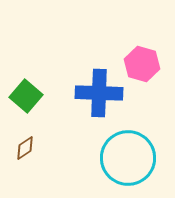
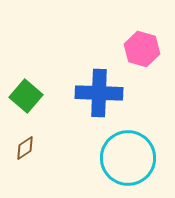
pink hexagon: moved 15 px up
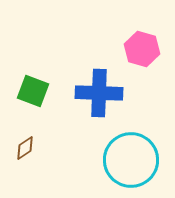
green square: moved 7 px right, 5 px up; rotated 20 degrees counterclockwise
cyan circle: moved 3 px right, 2 px down
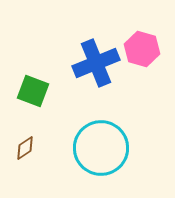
blue cross: moved 3 px left, 30 px up; rotated 24 degrees counterclockwise
cyan circle: moved 30 px left, 12 px up
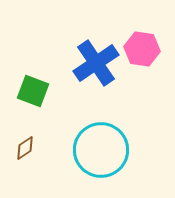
pink hexagon: rotated 8 degrees counterclockwise
blue cross: rotated 12 degrees counterclockwise
cyan circle: moved 2 px down
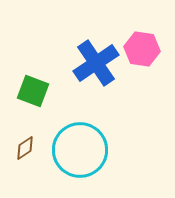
cyan circle: moved 21 px left
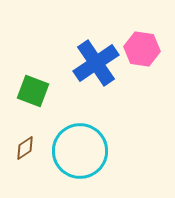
cyan circle: moved 1 px down
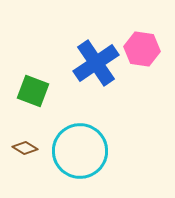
brown diamond: rotated 65 degrees clockwise
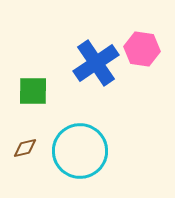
green square: rotated 20 degrees counterclockwise
brown diamond: rotated 45 degrees counterclockwise
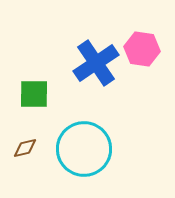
green square: moved 1 px right, 3 px down
cyan circle: moved 4 px right, 2 px up
